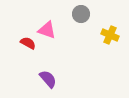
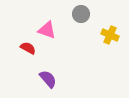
red semicircle: moved 5 px down
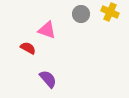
yellow cross: moved 23 px up
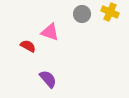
gray circle: moved 1 px right
pink triangle: moved 3 px right, 2 px down
red semicircle: moved 2 px up
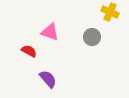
gray circle: moved 10 px right, 23 px down
red semicircle: moved 1 px right, 5 px down
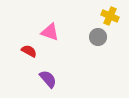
yellow cross: moved 4 px down
gray circle: moved 6 px right
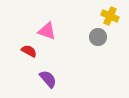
pink triangle: moved 3 px left, 1 px up
